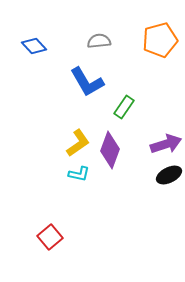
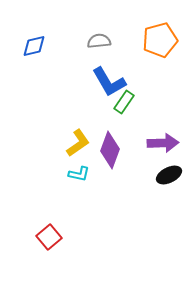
blue diamond: rotated 60 degrees counterclockwise
blue L-shape: moved 22 px right
green rectangle: moved 5 px up
purple arrow: moved 3 px left, 1 px up; rotated 16 degrees clockwise
red square: moved 1 px left
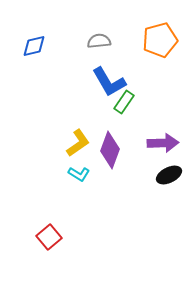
cyan L-shape: rotated 20 degrees clockwise
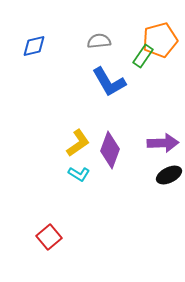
green rectangle: moved 19 px right, 46 px up
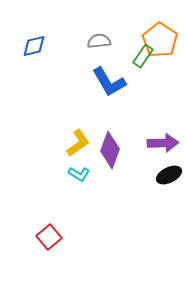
orange pentagon: rotated 24 degrees counterclockwise
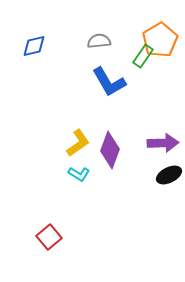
orange pentagon: rotated 8 degrees clockwise
